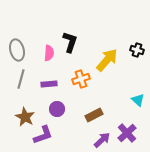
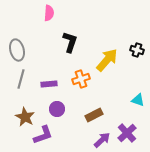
pink semicircle: moved 40 px up
cyan triangle: rotated 24 degrees counterclockwise
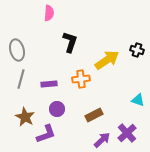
yellow arrow: rotated 15 degrees clockwise
orange cross: rotated 12 degrees clockwise
purple L-shape: moved 3 px right, 1 px up
